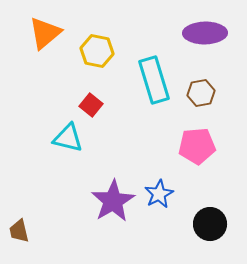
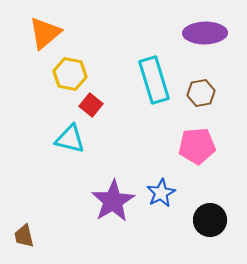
yellow hexagon: moved 27 px left, 23 px down
cyan triangle: moved 2 px right, 1 px down
blue star: moved 2 px right, 1 px up
black circle: moved 4 px up
brown trapezoid: moved 5 px right, 5 px down
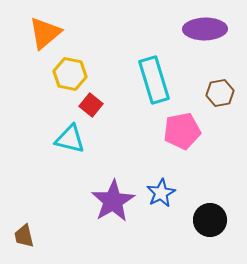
purple ellipse: moved 4 px up
brown hexagon: moved 19 px right
pink pentagon: moved 15 px left, 15 px up; rotated 6 degrees counterclockwise
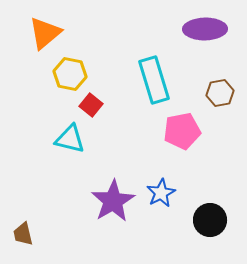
brown trapezoid: moved 1 px left, 2 px up
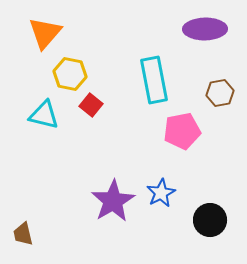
orange triangle: rotated 9 degrees counterclockwise
cyan rectangle: rotated 6 degrees clockwise
cyan triangle: moved 26 px left, 24 px up
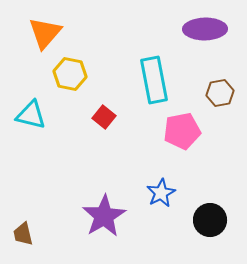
red square: moved 13 px right, 12 px down
cyan triangle: moved 13 px left
purple star: moved 9 px left, 15 px down
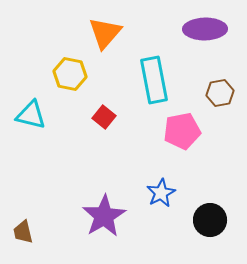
orange triangle: moved 60 px right
brown trapezoid: moved 2 px up
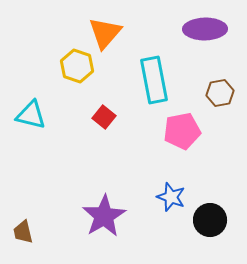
yellow hexagon: moved 7 px right, 8 px up; rotated 8 degrees clockwise
blue star: moved 10 px right, 4 px down; rotated 24 degrees counterclockwise
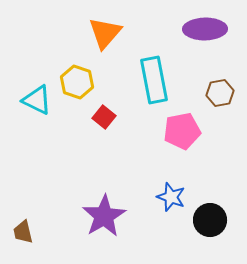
yellow hexagon: moved 16 px down
cyan triangle: moved 6 px right, 15 px up; rotated 12 degrees clockwise
